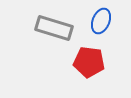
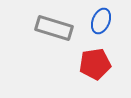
red pentagon: moved 6 px right, 2 px down; rotated 16 degrees counterclockwise
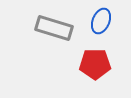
red pentagon: rotated 8 degrees clockwise
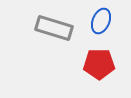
red pentagon: moved 4 px right
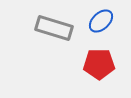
blue ellipse: rotated 25 degrees clockwise
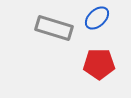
blue ellipse: moved 4 px left, 3 px up
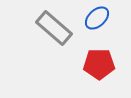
gray rectangle: rotated 24 degrees clockwise
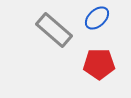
gray rectangle: moved 2 px down
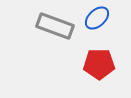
gray rectangle: moved 1 px right, 4 px up; rotated 21 degrees counterclockwise
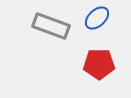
gray rectangle: moved 4 px left
